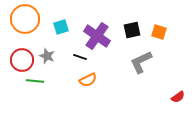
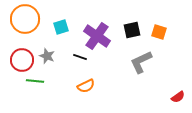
orange semicircle: moved 2 px left, 6 px down
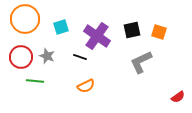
red circle: moved 1 px left, 3 px up
